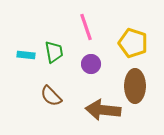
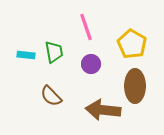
yellow pentagon: moved 1 px left, 1 px down; rotated 12 degrees clockwise
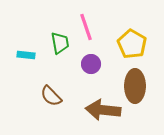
green trapezoid: moved 6 px right, 9 px up
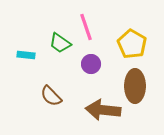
green trapezoid: rotated 135 degrees clockwise
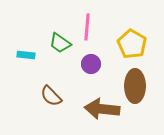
pink line: moved 1 px right; rotated 24 degrees clockwise
brown arrow: moved 1 px left, 1 px up
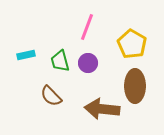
pink line: rotated 16 degrees clockwise
green trapezoid: moved 18 px down; rotated 40 degrees clockwise
cyan rectangle: rotated 18 degrees counterclockwise
purple circle: moved 3 px left, 1 px up
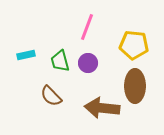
yellow pentagon: moved 2 px right, 1 px down; rotated 24 degrees counterclockwise
brown arrow: moved 1 px up
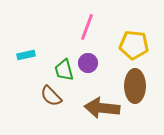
green trapezoid: moved 4 px right, 9 px down
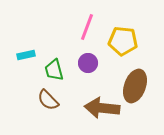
yellow pentagon: moved 11 px left, 4 px up
green trapezoid: moved 10 px left
brown ellipse: rotated 20 degrees clockwise
brown semicircle: moved 3 px left, 4 px down
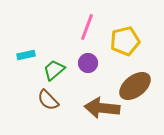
yellow pentagon: moved 2 px right; rotated 20 degrees counterclockwise
green trapezoid: rotated 65 degrees clockwise
brown ellipse: rotated 32 degrees clockwise
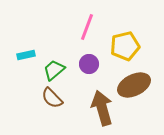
yellow pentagon: moved 5 px down
purple circle: moved 1 px right, 1 px down
brown ellipse: moved 1 px left, 1 px up; rotated 12 degrees clockwise
brown semicircle: moved 4 px right, 2 px up
brown arrow: rotated 68 degrees clockwise
